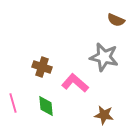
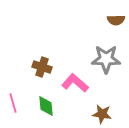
brown semicircle: rotated 24 degrees counterclockwise
gray star: moved 2 px right, 2 px down; rotated 12 degrees counterclockwise
brown star: moved 2 px left, 1 px up
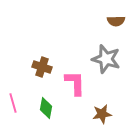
brown semicircle: moved 1 px down
gray star: rotated 16 degrees clockwise
pink L-shape: rotated 48 degrees clockwise
green diamond: moved 2 px down; rotated 15 degrees clockwise
brown star: rotated 18 degrees counterclockwise
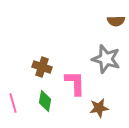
green diamond: moved 1 px left, 7 px up
brown star: moved 3 px left, 6 px up
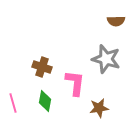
pink L-shape: rotated 8 degrees clockwise
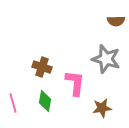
brown star: moved 3 px right
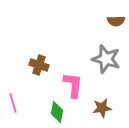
brown cross: moved 3 px left, 2 px up
pink L-shape: moved 2 px left, 2 px down
green diamond: moved 12 px right, 11 px down
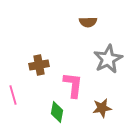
brown semicircle: moved 28 px left, 1 px down
gray star: moved 2 px right; rotated 28 degrees clockwise
brown cross: rotated 30 degrees counterclockwise
pink line: moved 8 px up
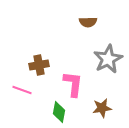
pink L-shape: moved 1 px up
pink line: moved 9 px right, 5 px up; rotated 54 degrees counterclockwise
green diamond: moved 2 px right
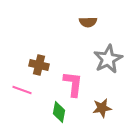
brown cross: rotated 24 degrees clockwise
